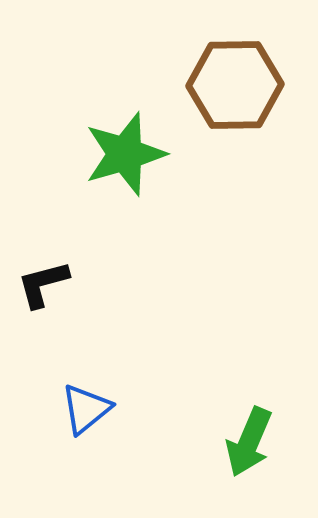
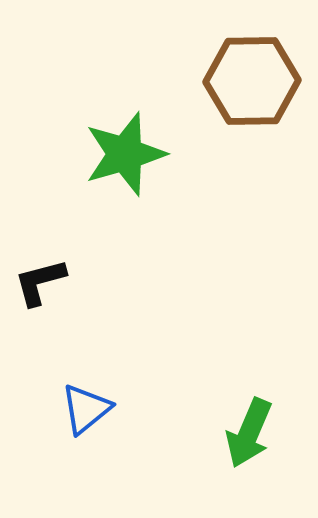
brown hexagon: moved 17 px right, 4 px up
black L-shape: moved 3 px left, 2 px up
green arrow: moved 9 px up
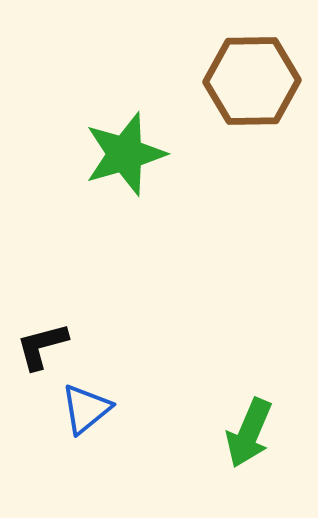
black L-shape: moved 2 px right, 64 px down
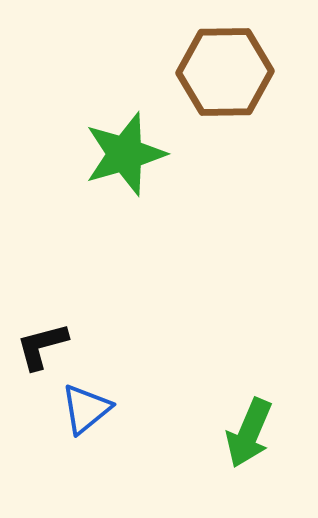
brown hexagon: moved 27 px left, 9 px up
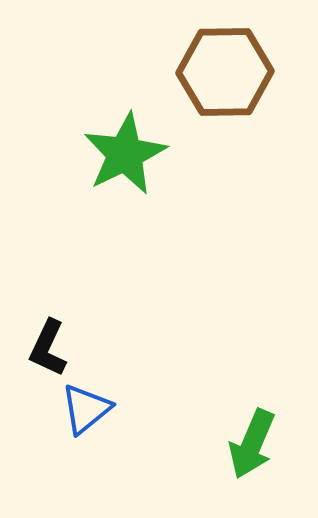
green star: rotated 10 degrees counterclockwise
black L-shape: moved 6 px right, 2 px down; rotated 50 degrees counterclockwise
green arrow: moved 3 px right, 11 px down
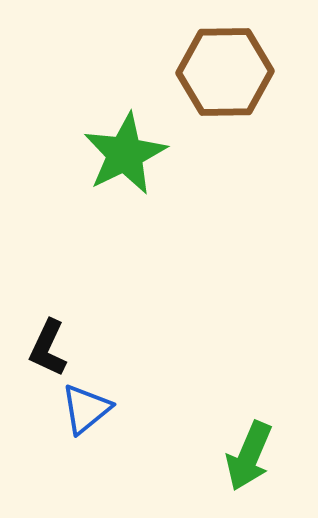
green arrow: moved 3 px left, 12 px down
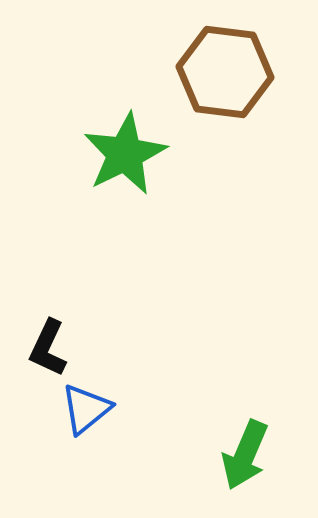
brown hexagon: rotated 8 degrees clockwise
green arrow: moved 4 px left, 1 px up
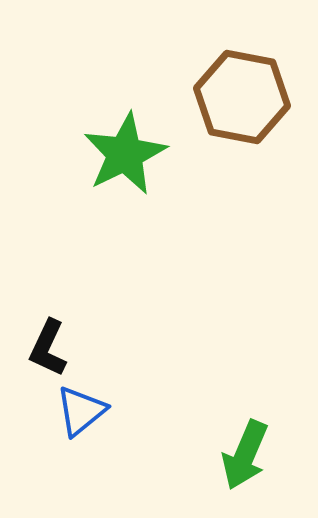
brown hexagon: moved 17 px right, 25 px down; rotated 4 degrees clockwise
blue triangle: moved 5 px left, 2 px down
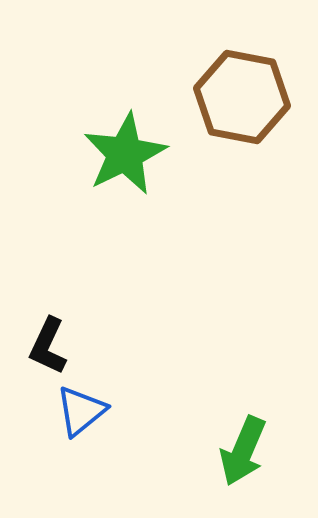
black L-shape: moved 2 px up
green arrow: moved 2 px left, 4 px up
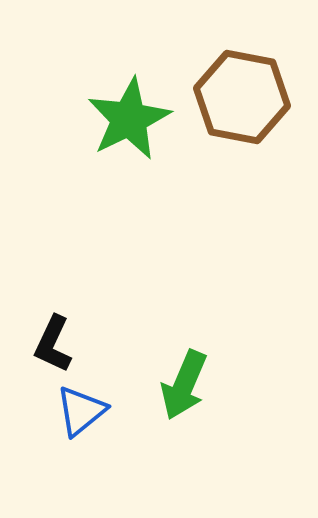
green star: moved 4 px right, 35 px up
black L-shape: moved 5 px right, 2 px up
green arrow: moved 59 px left, 66 px up
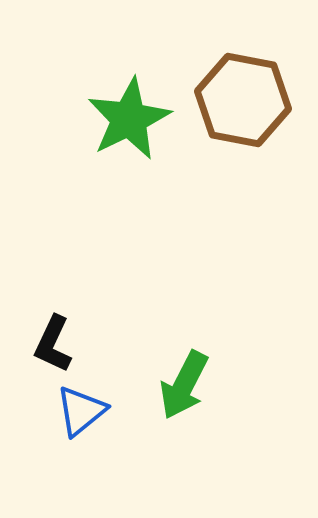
brown hexagon: moved 1 px right, 3 px down
green arrow: rotated 4 degrees clockwise
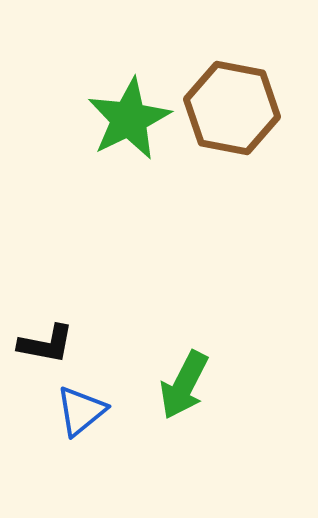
brown hexagon: moved 11 px left, 8 px down
black L-shape: moved 7 px left; rotated 104 degrees counterclockwise
